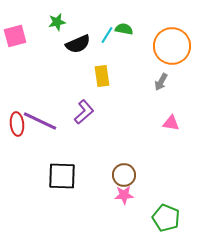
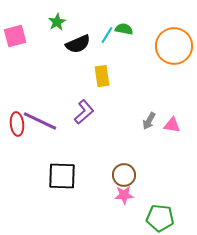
green star: rotated 18 degrees counterclockwise
orange circle: moved 2 px right
gray arrow: moved 12 px left, 39 px down
pink triangle: moved 1 px right, 2 px down
green pentagon: moved 6 px left; rotated 16 degrees counterclockwise
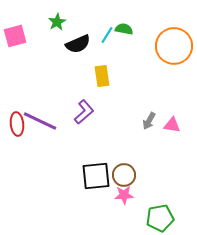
black square: moved 34 px right; rotated 8 degrees counterclockwise
green pentagon: rotated 16 degrees counterclockwise
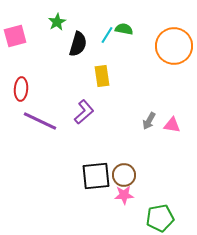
black semicircle: rotated 50 degrees counterclockwise
red ellipse: moved 4 px right, 35 px up; rotated 10 degrees clockwise
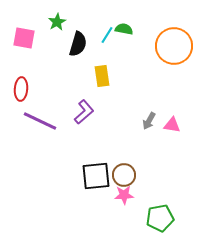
pink square: moved 9 px right, 2 px down; rotated 25 degrees clockwise
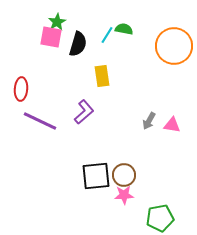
pink square: moved 27 px right, 1 px up
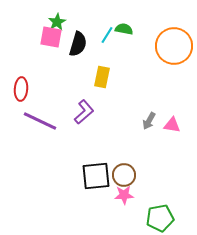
yellow rectangle: moved 1 px down; rotated 20 degrees clockwise
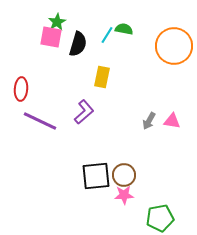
pink triangle: moved 4 px up
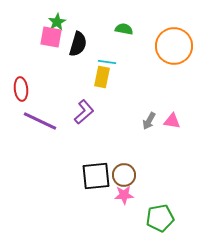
cyan line: moved 27 px down; rotated 66 degrees clockwise
red ellipse: rotated 10 degrees counterclockwise
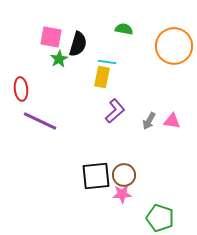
green star: moved 2 px right, 37 px down
purple L-shape: moved 31 px right, 1 px up
pink star: moved 2 px left, 1 px up
green pentagon: rotated 28 degrees clockwise
